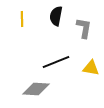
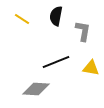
yellow line: rotated 56 degrees counterclockwise
gray L-shape: moved 1 px left, 3 px down
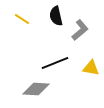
black semicircle: rotated 24 degrees counterclockwise
gray L-shape: moved 3 px left, 1 px up; rotated 40 degrees clockwise
black line: moved 1 px left, 1 px down
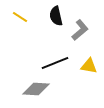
yellow line: moved 2 px left, 2 px up
yellow triangle: moved 2 px left, 2 px up
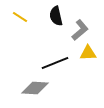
yellow triangle: moved 1 px left, 13 px up; rotated 12 degrees counterclockwise
gray diamond: moved 1 px left, 1 px up
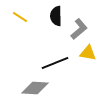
black semicircle: rotated 12 degrees clockwise
gray L-shape: moved 1 px left, 1 px up
yellow triangle: rotated 12 degrees clockwise
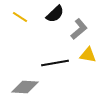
black semicircle: moved 1 px left, 2 px up; rotated 132 degrees counterclockwise
yellow triangle: moved 2 px down
black line: rotated 12 degrees clockwise
gray diamond: moved 10 px left, 1 px up
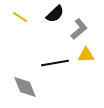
yellow triangle: moved 2 px left; rotated 12 degrees counterclockwise
gray diamond: rotated 64 degrees clockwise
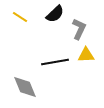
gray L-shape: rotated 25 degrees counterclockwise
black line: moved 1 px up
